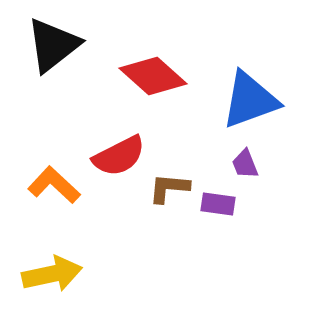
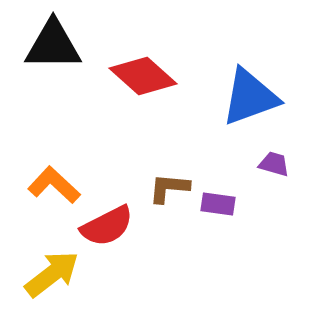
black triangle: rotated 38 degrees clockwise
red diamond: moved 10 px left
blue triangle: moved 3 px up
red semicircle: moved 12 px left, 70 px down
purple trapezoid: moved 29 px right; rotated 128 degrees clockwise
yellow arrow: rotated 26 degrees counterclockwise
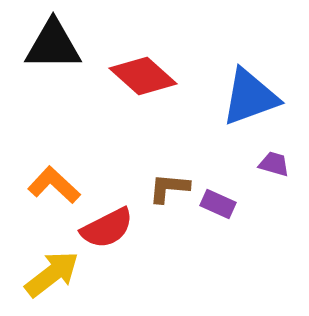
purple rectangle: rotated 16 degrees clockwise
red semicircle: moved 2 px down
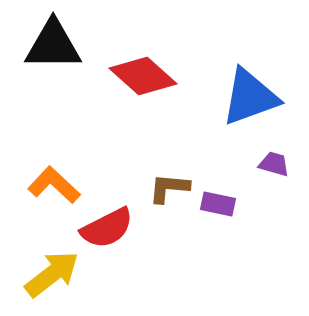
purple rectangle: rotated 12 degrees counterclockwise
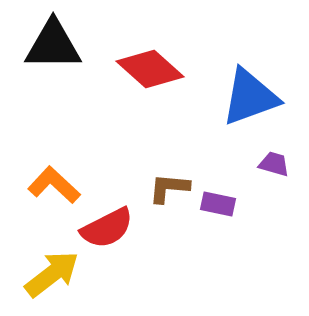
red diamond: moved 7 px right, 7 px up
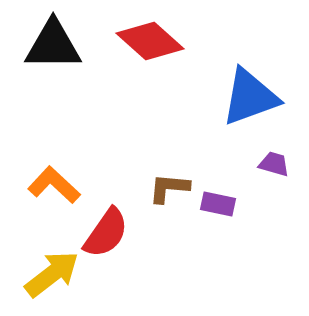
red diamond: moved 28 px up
red semicircle: moved 1 px left, 5 px down; rotated 28 degrees counterclockwise
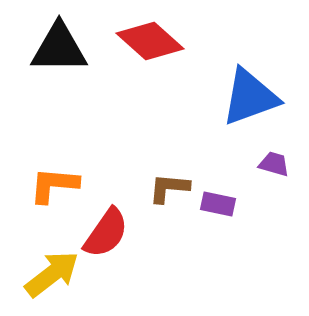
black triangle: moved 6 px right, 3 px down
orange L-shape: rotated 38 degrees counterclockwise
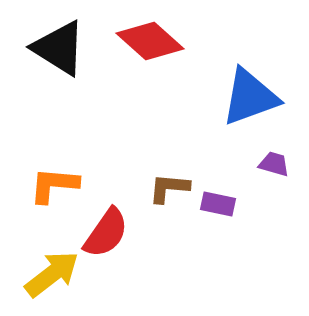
black triangle: rotated 32 degrees clockwise
